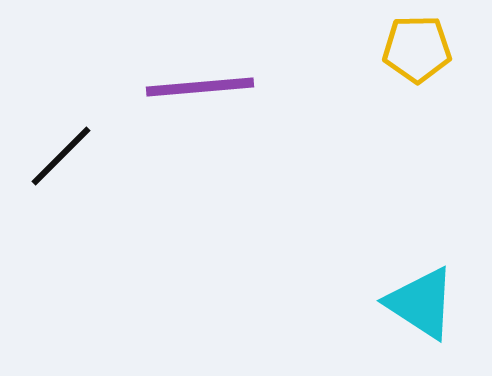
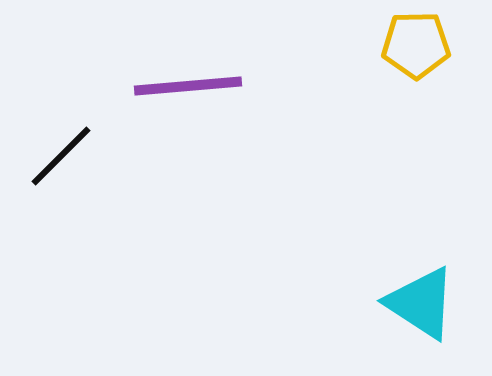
yellow pentagon: moved 1 px left, 4 px up
purple line: moved 12 px left, 1 px up
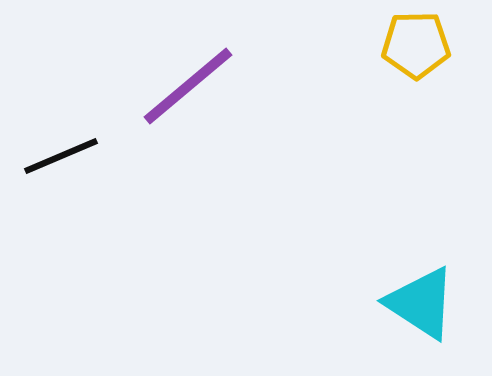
purple line: rotated 35 degrees counterclockwise
black line: rotated 22 degrees clockwise
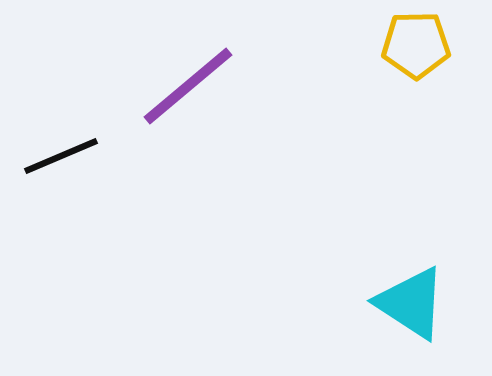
cyan triangle: moved 10 px left
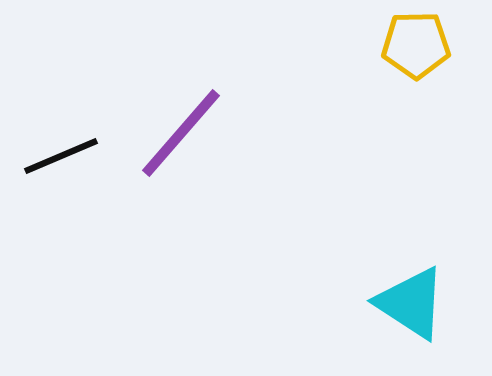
purple line: moved 7 px left, 47 px down; rotated 9 degrees counterclockwise
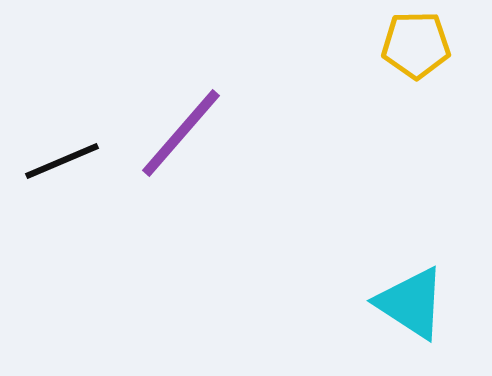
black line: moved 1 px right, 5 px down
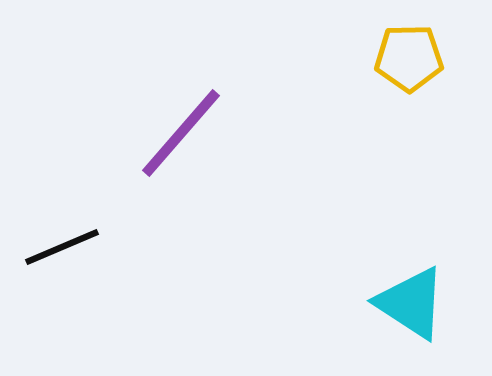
yellow pentagon: moved 7 px left, 13 px down
black line: moved 86 px down
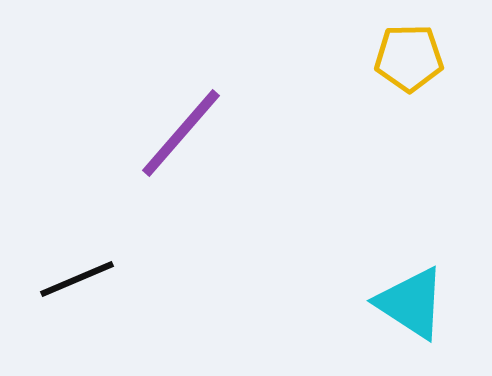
black line: moved 15 px right, 32 px down
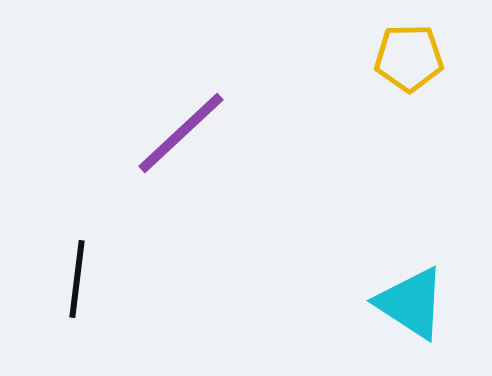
purple line: rotated 6 degrees clockwise
black line: rotated 60 degrees counterclockwise
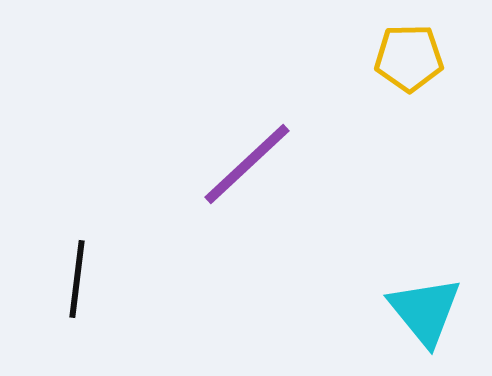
purple line: moved 66 px right, 31 px down
cyan triangle: moved 14 px right, 8 px down; rotated 18 degrees clockwise
